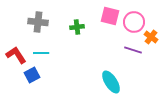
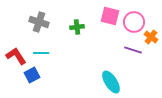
gray cross: moved 1 px right; rotated 12 degrees clockwise
red L-shape: moved 1 px down
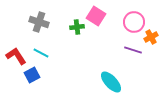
pink square: moved 14 px left; rotated 18 degrees clockwise
orange cross: rotated 24 degrees clockwise
cyan line: rotated 28 degrees clockwise
cyan ellipse: rotated 10 degrees counterclockwise
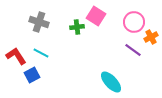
purple line: rotated 18 degrees clockwise
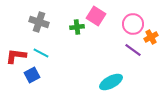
pink circle: moved 1 px left, 2 px down
red L-shape: rotated 50 degrees counterclockwise
cyan ellipse: rotated 75 degrees counterclockwise
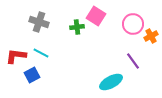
orange cross: moved 1 px up
purple line: moved 11 px down; rotated 18 degrees clockwise
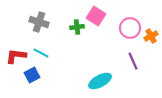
pink circle: moved 3 px left, 4 px down
purple line: rotated 12 degrees clockwise
cyan ellipse: moved 11 px left, 1 px up
